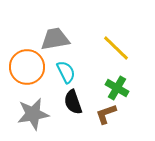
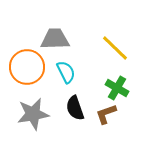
gray trapezoid: rotated 8 degrees clockwise
yellow line: moved 1 px left
black semicircle: moved 2 px right, 6 px down
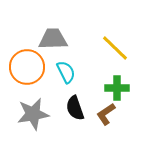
gray trapezoid: moved 2 px left
green cross: rotated 30 degrees counterclockwise
brown L-shape: rotated 15 degrees counterclockwise
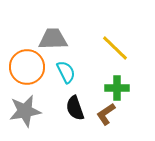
gray star: moved 8 px left, 3 px up
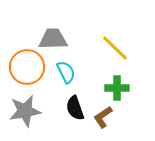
brown L-shape: moved 3 px left, 3 px down
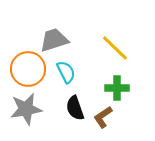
gray trapezoid: moved 1 px right, 1 px down; rotated 16 degrees counterclockwise
orange circle: moved 1 px right, 2 px down
gray star: moved 1 px right, 2 px up
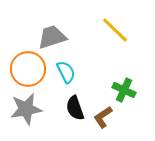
gray trapezoid: moved 2 px left, 3 px up
yellow line: moved 18 px up
green cross: moved 7 px right, 2 px down; rotated 25 degrees clockwise
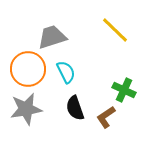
brown L-shape: moved 3 px right
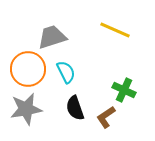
yellow line: rotated 20 degrees counterclockwise
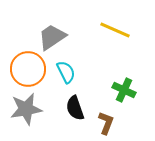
gray trapezoid: rotated 16 degrees counterclockwise
brown L-shape: moved 6 px down; rotated 145 degrees clockwise
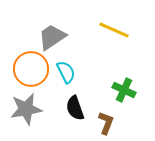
yellow line: moved 1 px left
orange circle: moved 3 px right
